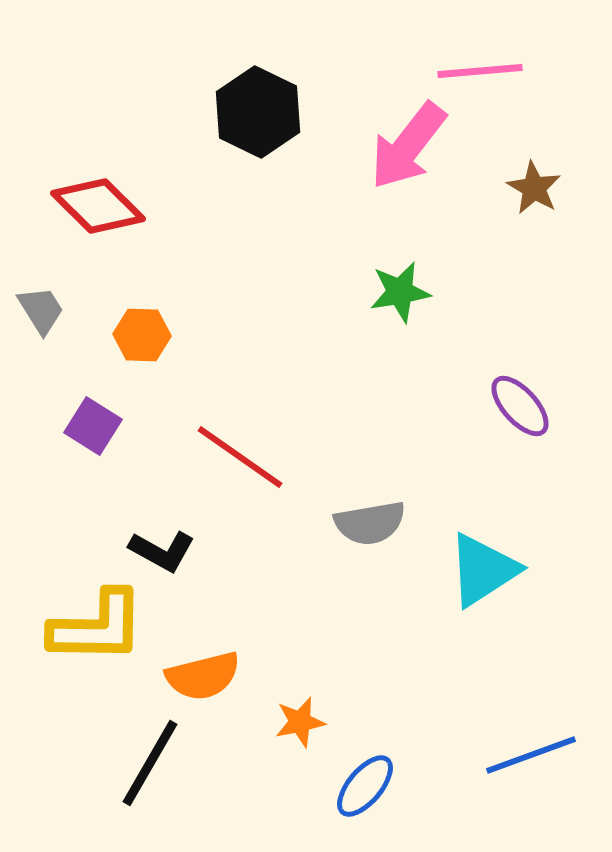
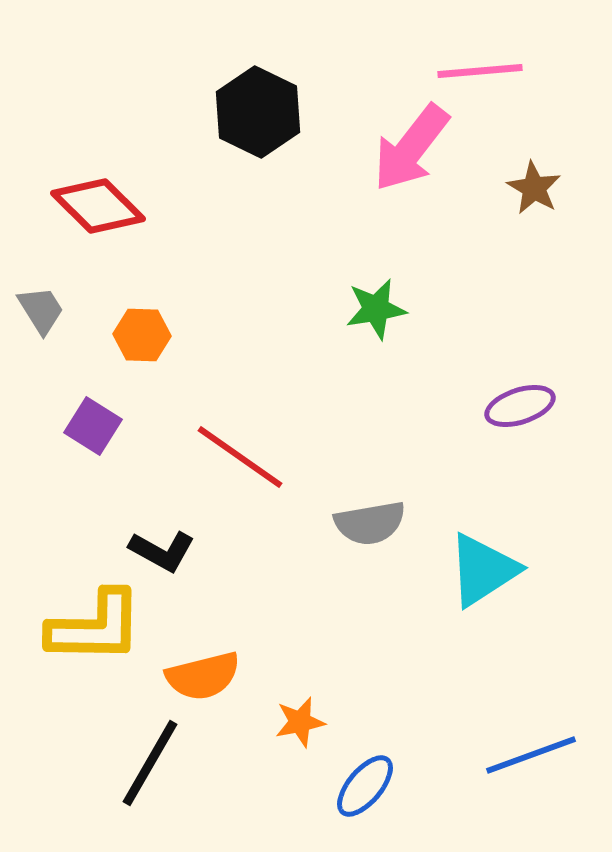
pink arrow: moved 3 px right, 2 px down
green star: moved 24 px left, 17 px down
purple ellipse: rotated 66 degrees counterclockwise
yellow L-shape: moved 2 px left
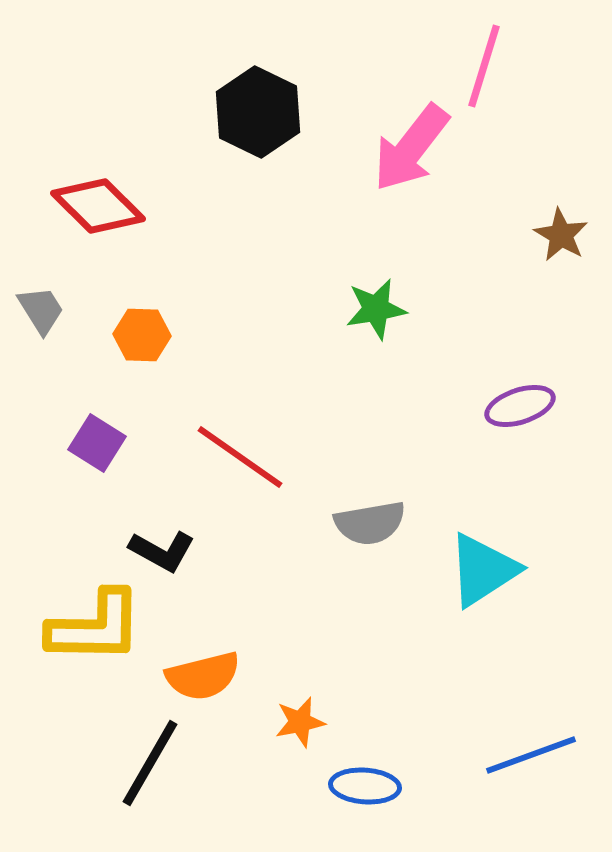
pink line: moved 4 px right, 5 px up; rotated 68 degrees counterclockwise
brown star: moved 27 px right, 47 px down
purple square: moved 4 px right, 17 px down
blue ellipse: rotated 54 degrees clockwise
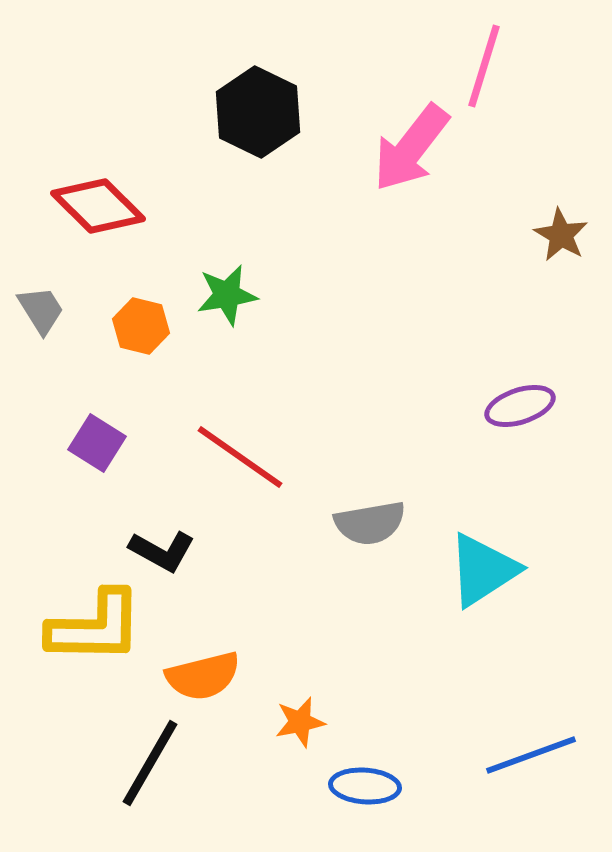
green star: moved 149 px left, 14 px up
orange hexagon: moved 1 px left, 9 px up; rotated 12 degrees clockwise
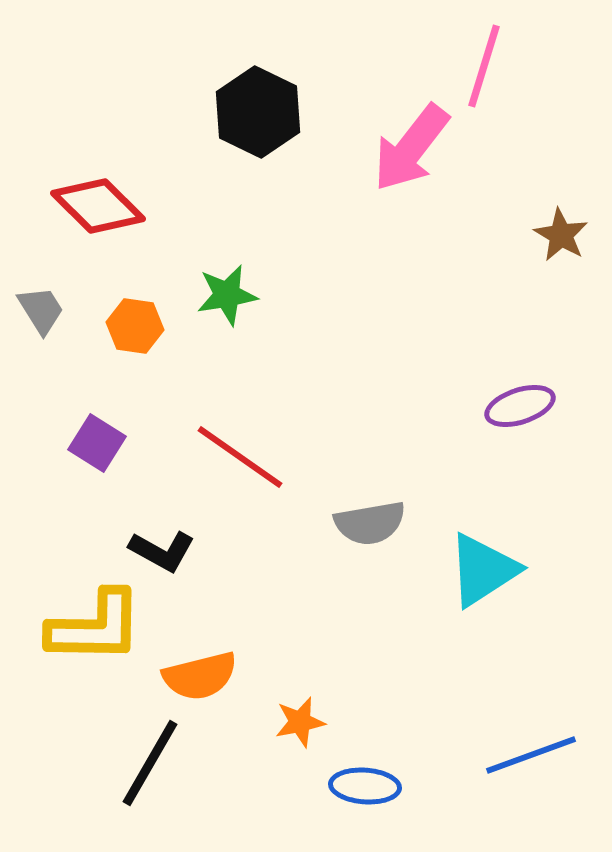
orange hexagon: moved 6 px left; rotated 6 degrees counterclockwise
orange semicircle: moved 3 px left
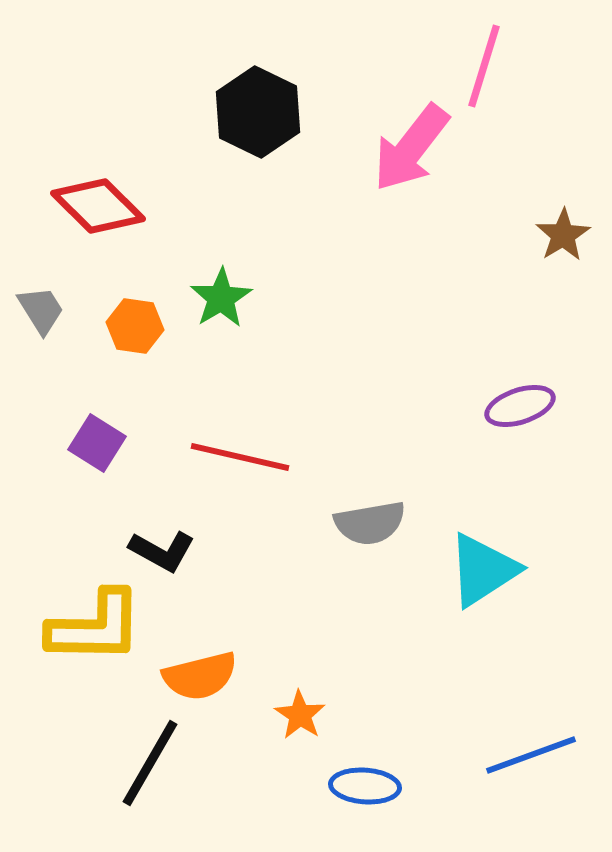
brown star: moved 2 px right; rotated 10 degrees clockwise
green star: moved 6 px left, 3 px down; rotated 22 degrees counterclockwise
red line: rotated 22 degrees counterclockwise
orange star: moved 7 px up; rotated 27 degrees counterclockwise
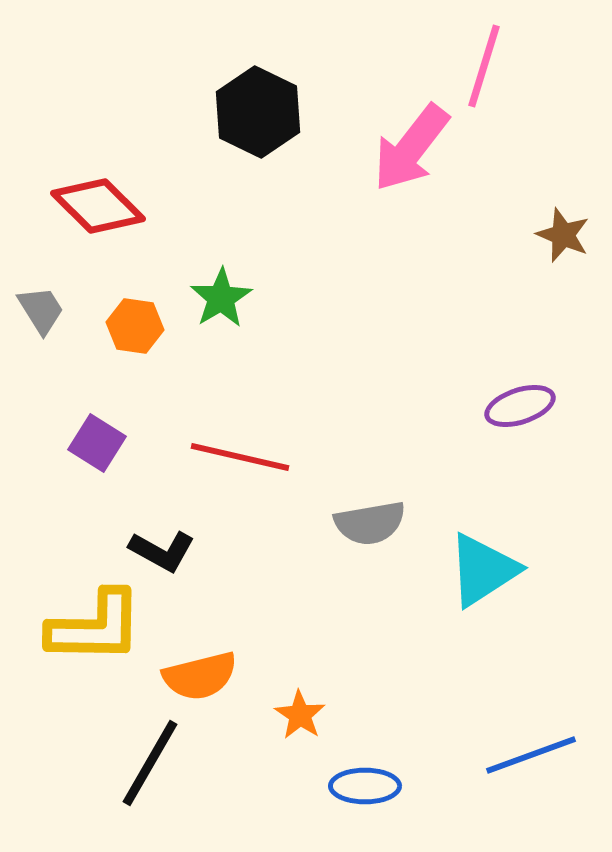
brown star: rotated 18 degrees counterclockwise
blue ellipse: rotated 4 degrees counterclockwise
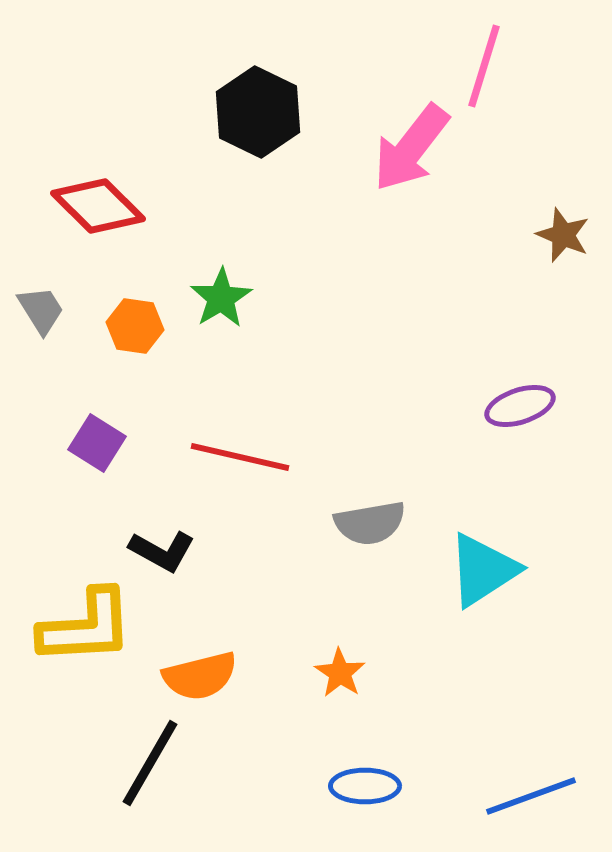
yellow L-shape: moved 9 px left; rotated 4 degrees counterclockwise
orange star: moved 40 px right, 42 px up
blue line: moved 41 px down
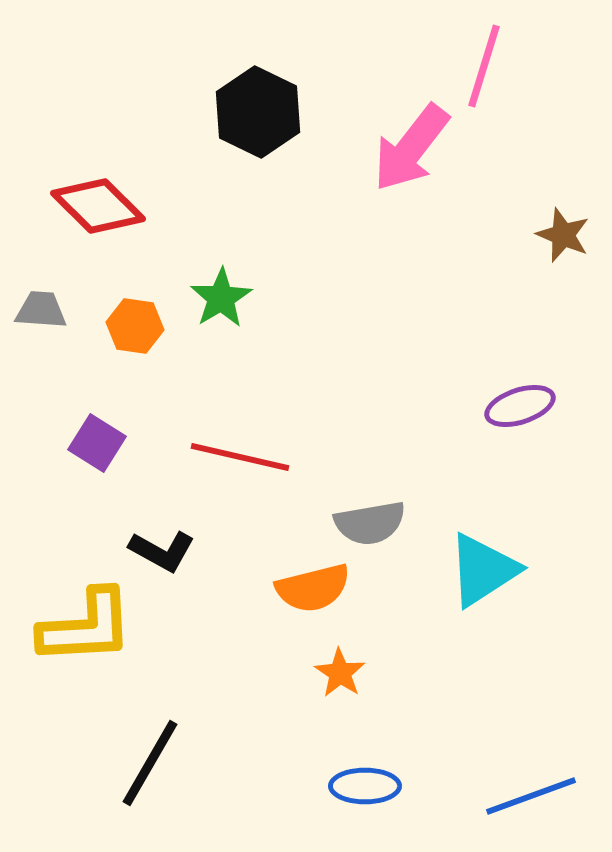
gray trapezoid: rotated 54 degrees counterclockwise
orange semicircle: moved 113 px right, 88 px up
